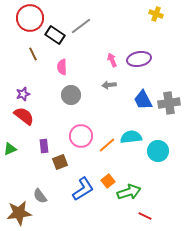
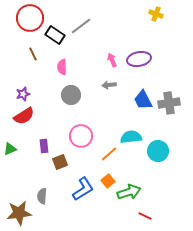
red semicircle: rotated 110 degrees clockwise
orange line: moved 2 px right, 9 px down
gray semicircle: moved 2 px right; rotated 42 degrees clockwise
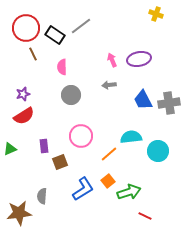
red circle: moved 4 px left, 10 px down
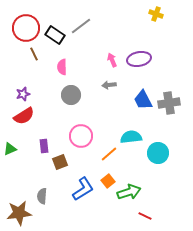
brown line: moved 1 px right
cyan circle: moved 2 px down
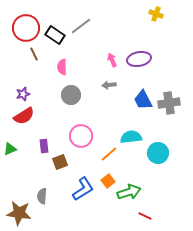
brown star: rotated 15 degrees clockwise
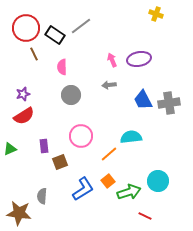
cyan circle: moved 28 px down
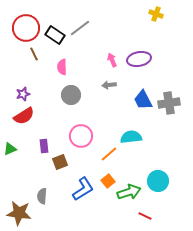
gray line: moved 1 px left, 2 px down
